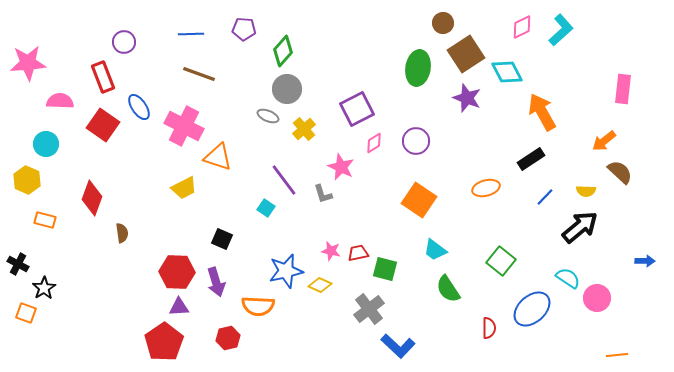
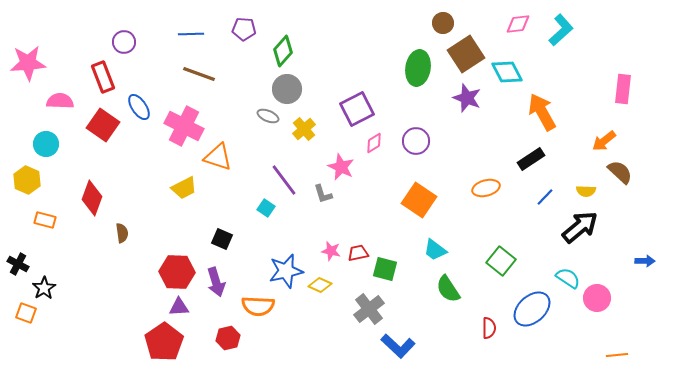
pink diamond at (522, 27): moved 4 px left, 3 px up; rotated 20 degrees clockwise
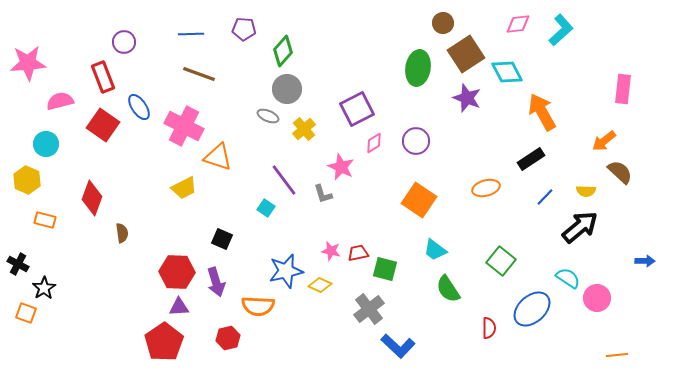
pink semicircle at (60, 101): rotated 16 degrees counterclockwise
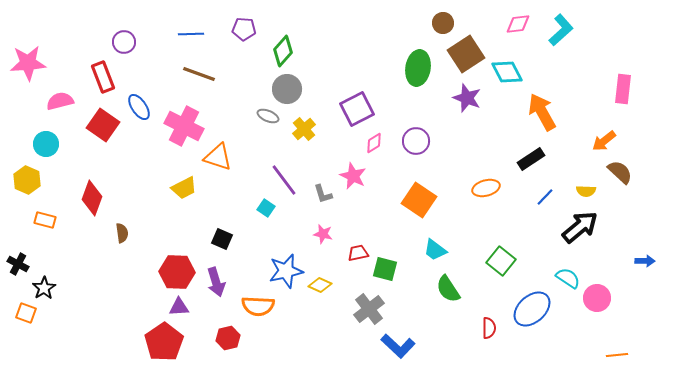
pink star at (341, 167): moved 12 px right, 9 px down
pink star at (331, 251): moved 8 px left, 17 px up
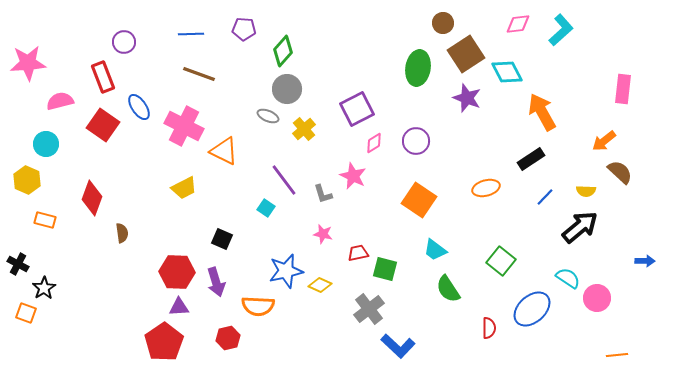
orange triangle at (218, 157): moved 6 px right, 6 px up; rotated 8 degrees clockwise
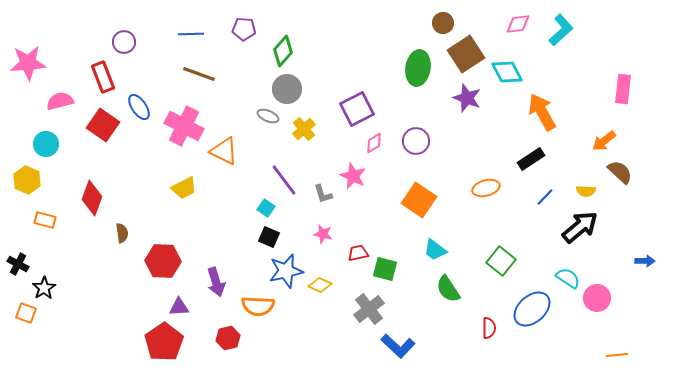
black square at (222, 239): moved 47 px right, 2 px up
red hexagon at (177, 272): moved 14 px left, 11 px up
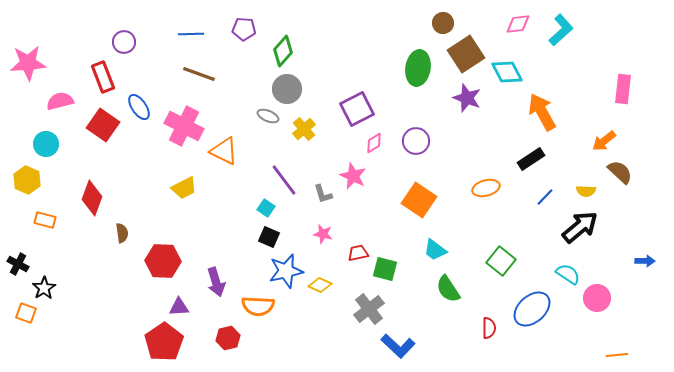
cyan semicircle at (568, 278): moved 4 px up
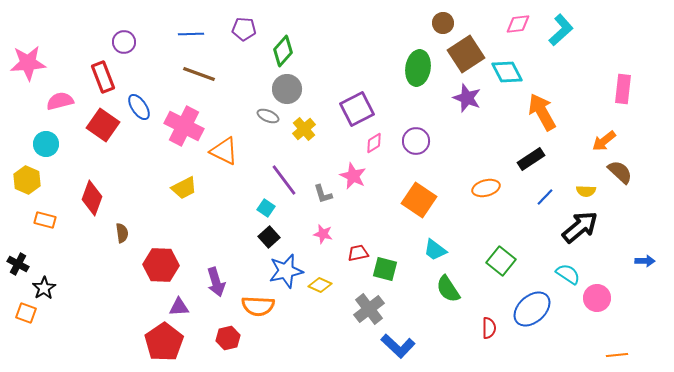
black square at (269, 237): rotated 25 degrees clockwise
red hexagon at (163, 261): moved 2 px left, 4 px down
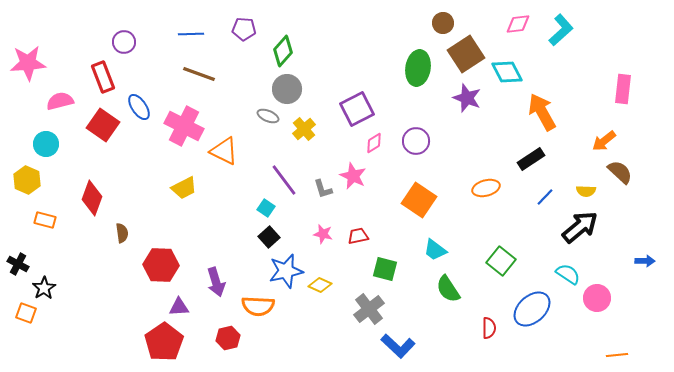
gray L-shape at (323, 194): moved 5 px up
red trapezoid at (358, 253): moved 17 px up
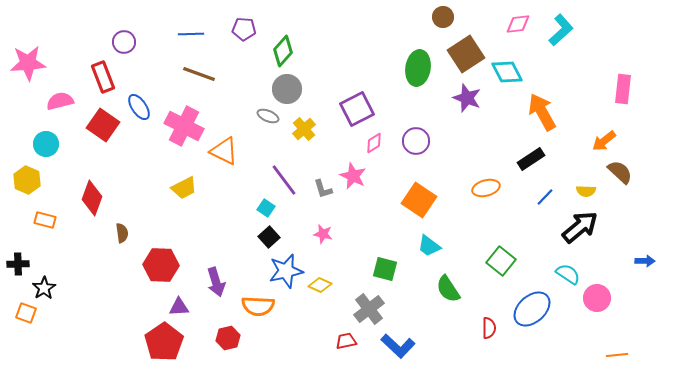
brown circle at (443, 23): moved 6 px up
red trapezoid at (358, 236): moved 12 px left, 105 px down
cyan trapezoid at (435, 250): moved 6 px left, 4 px up
black cross at (18, 264): rotated 30 degrees counterclockwise
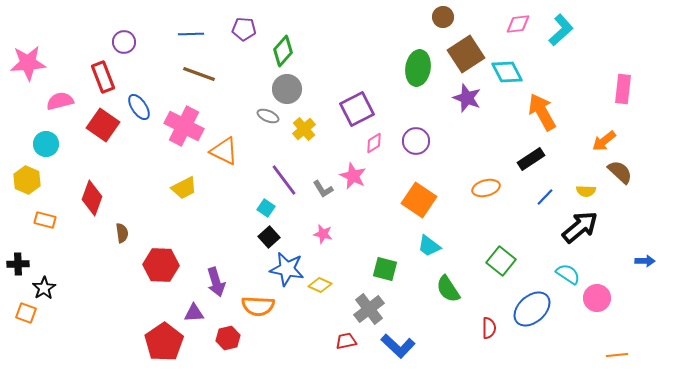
gray L-shape at (323, 189): rotated 15 degrees counterclockwise
blue star at (286, 271): moved 1 px right, 2 px up; rotated 24 degrees clockwise
purple triangle at (179, 307): moved 15 px right, 6 px down
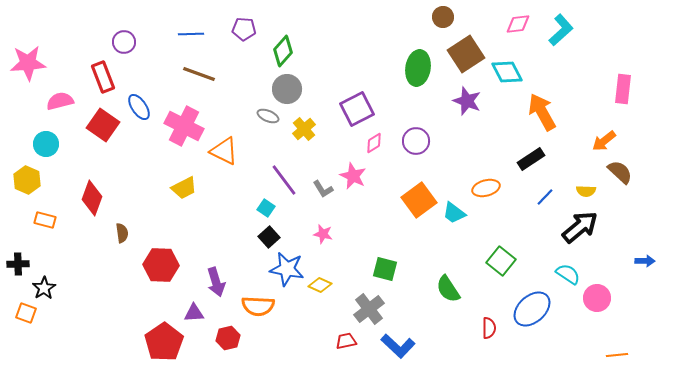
purple star at (467, 98): moved 3 px down
orange square at (419, 200): rotated 20 degrees clockwise
cyan trapezoid at (429, 246): moved 25 px right, 33 px up
